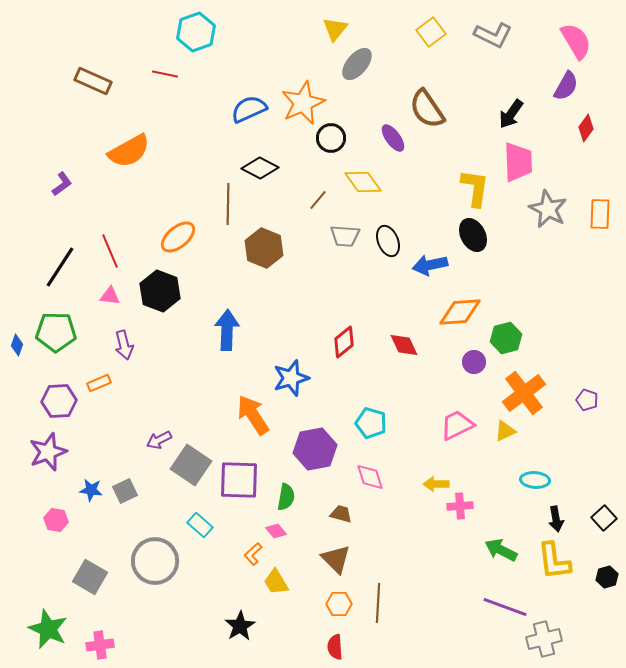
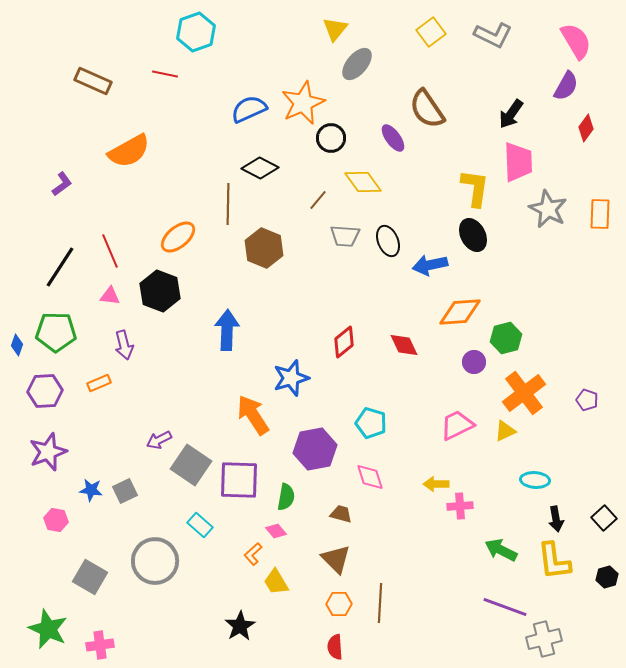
purple hexagon at (59, 401): moved 14 px left, 10 px up
brown line at (378, 603): moved 2 px right
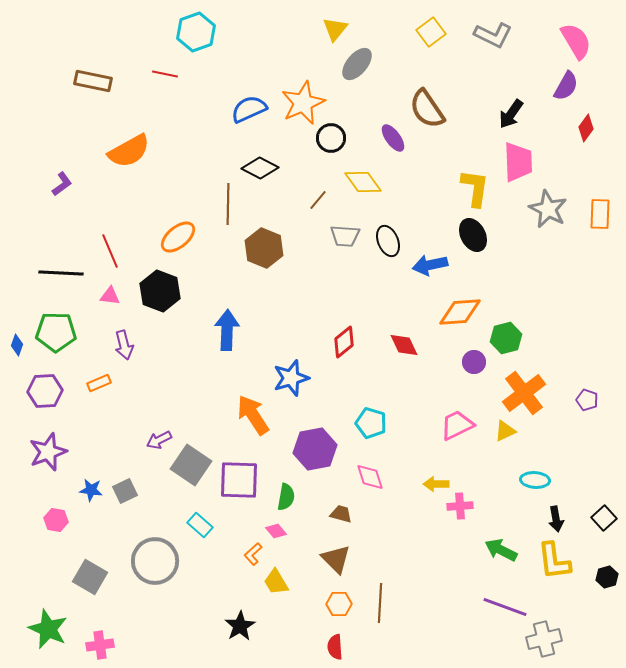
brown rectangle at (93, 81): rotated 12 degrees counterclockwise
black line at (60, 267): moved 1 px right, 6 px down; rotated 60 degrees clockwise
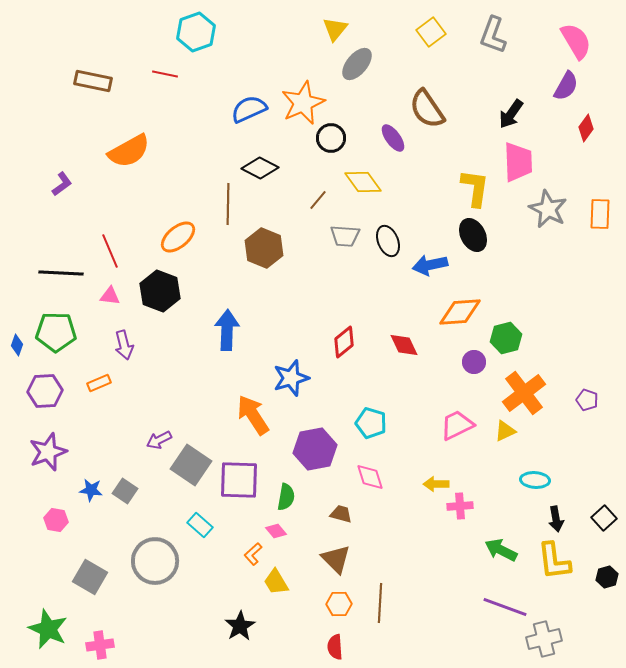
gray L-shape at (493, 35): rotated 84 degrees clockwise
gray square at (125, 491): rotated 30 degrees counterclockwise
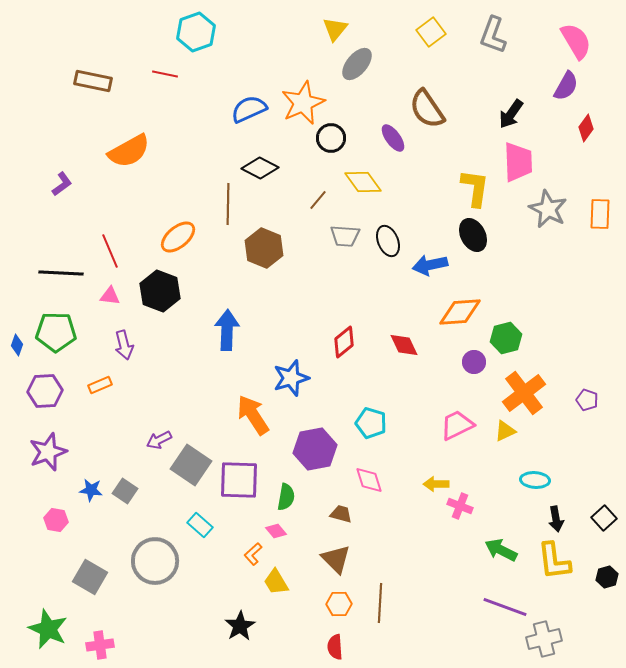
orange rectangle at (99, 383): moved 1 px right, 2 px down
pink diamond at (370, 477): moved 1 px left, 3 px down
pink cross at (460, 506): rotated 25 degrees clockwise
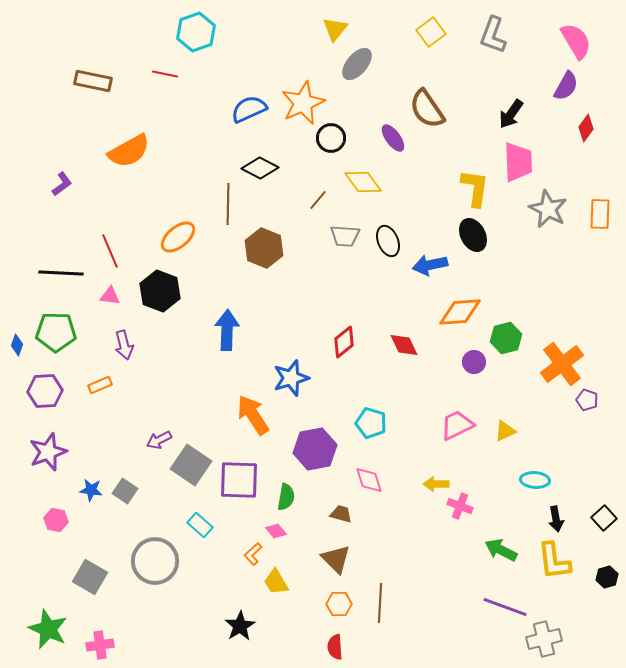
orange cross at (524, 393): moved 38 px right, 29 px up
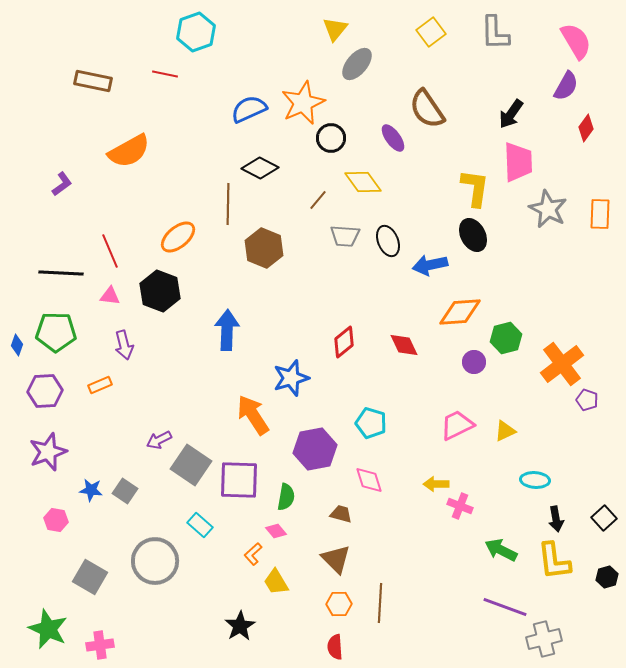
gray L-shape at (493, 35): moved 2 px right, 2 px up; rotated 21 degrees counterclockwise
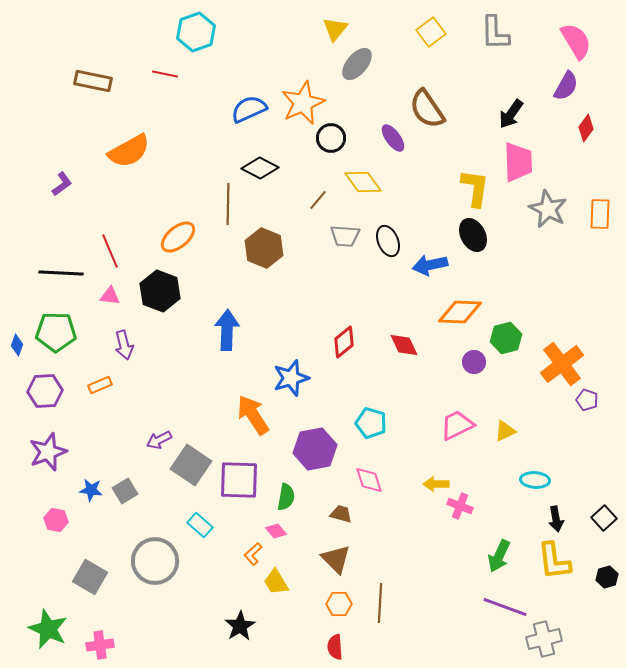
orange diamond at (460, 312): rotated 6 degrees clockwise
gray square at (125, 491): rotated 25 degrees clockwise
green arrow at (501, 550): moved 2 px left, 6 px down; rotated 92 degrees counterclockwise
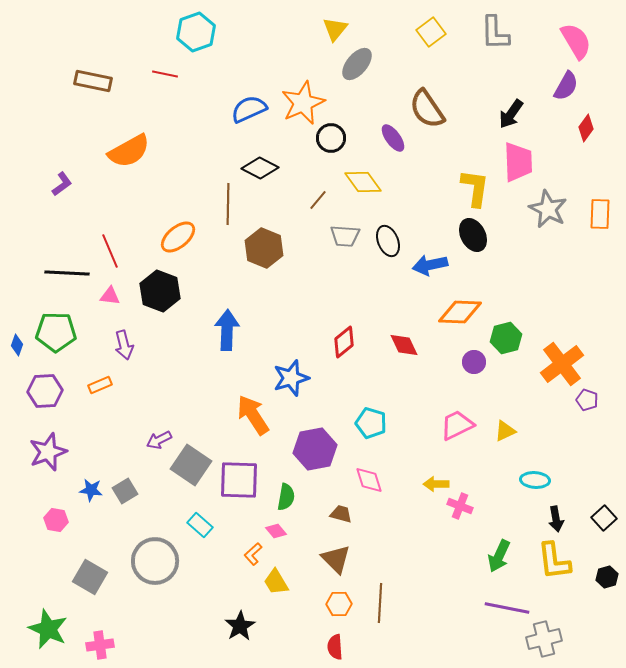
black line at (61, 273): moved 6 px right
purple line at (505, 607): moved 2 px right, 1 px down; rotated 9 degrees counterclockwise
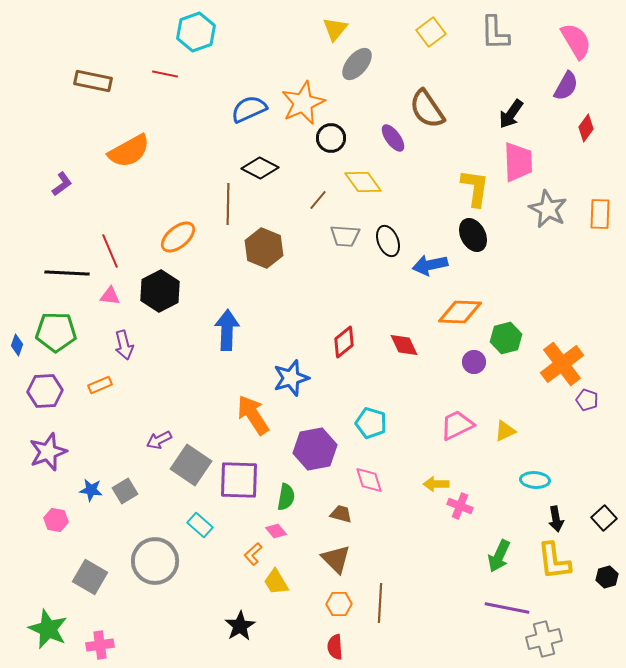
black hexagon at (160, 291): rotated 12 degrees clockwise
